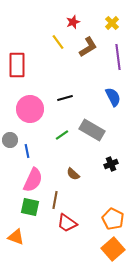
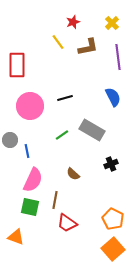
brown L-shape: rotated 20 degrees clockwise
pink circle: moved 3 px up
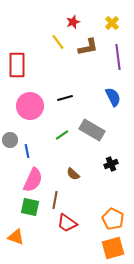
orange square: moved 1 px up; rotated 25 degrees clockwise
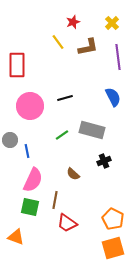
gray rectangle: rotated 15 degrees counterclockwise
black cross: moved 7 px left, 3 px up
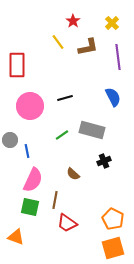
red star: moved 1 px up; rotated 16 degrees counterclockwise
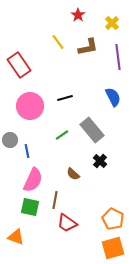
red star: moved 5 px right, 6 px up
red rectangle: moved 2 px right; rotated 35 degrees counterclockwise
gray rectangle: rotated 35 degrees clockwise
black cross: moved 4 px left; rotated 24 degrees counterclockwise
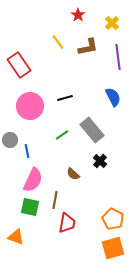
red trapezoid: rotated 115 degrees counterclockwise
